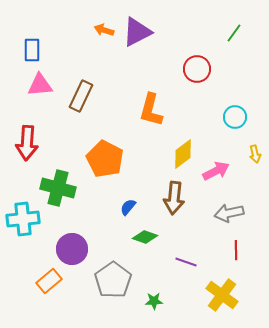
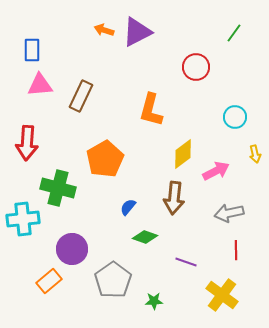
red circle: moved 1 px left, 2 px up
orange pentagon: rotated 15 degrees clockwise
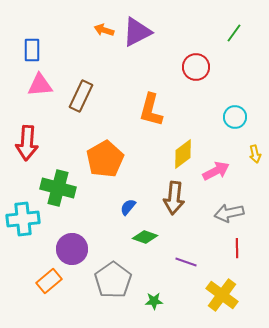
red line: moved 1 px right, 2 px up
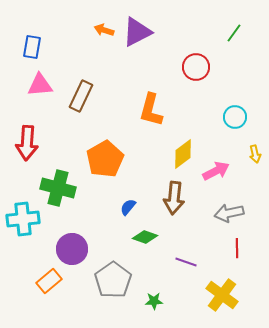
blue rectangle: moved 3 px up; rotated 10 degrees clockwise
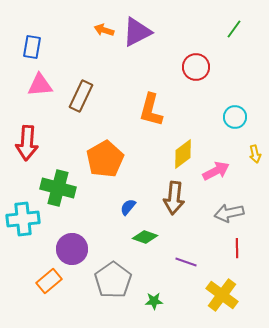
green line: moved 4 px up
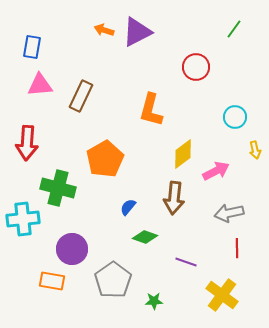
yellow arrow: moved 4 px up
orange rectangle: moved 3 px right; rotated 50 degrees clockwise
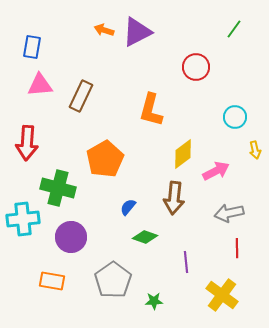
purple circle: moved 1 px left, 12 px up
purple line: rotated 65 degrees clockwise
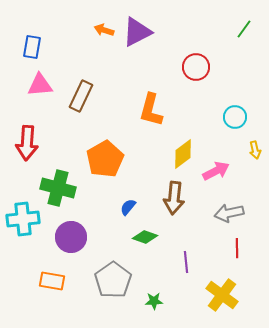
green line: moved 10 px right
